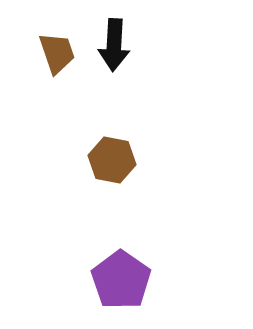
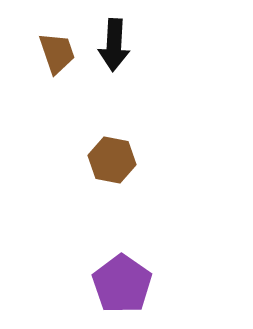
purple pentagon: moved 1 px right, 4 px down
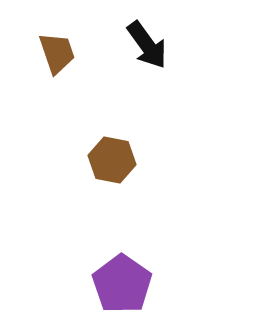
black arrow: moved 33 px right; rotated 39 degrees counterclockwise
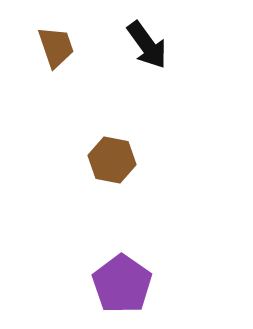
brown trapezoid: moved 1 px left, 6 px up
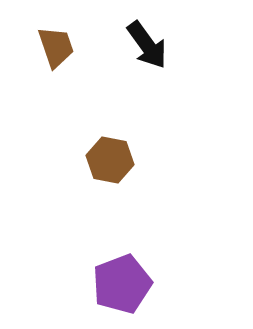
brown hexagon: moved 2 px left
purple pentagon: rotated 16 degrees clockwise
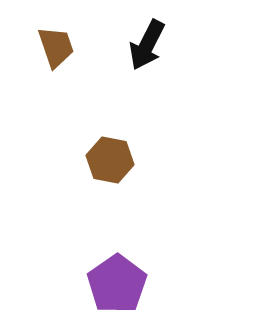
black arrow: rotated 63 degrees clockwise
purple pentagon: moved 5 px left; rotated 14 degrees counterclockwise
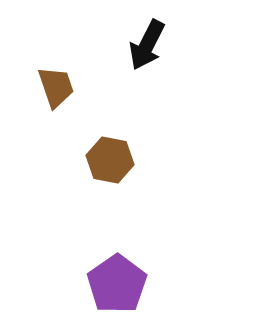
brown trapezoid: moved 40 px down
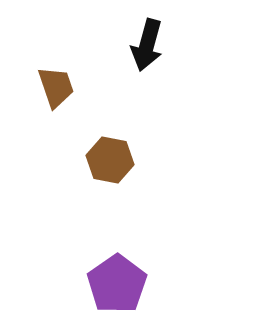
black arrow: rotated 12 degrees counterclockwise
